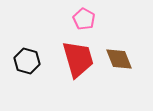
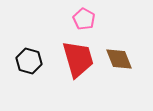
black hexagon: moved 2 px right
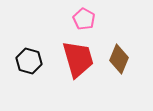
brown diamond: rotated 44 degrees clockwise
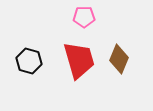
pink pentagon: moved 2 px up; rotated 30 degrees counterclockwise
red trapezoid: moved 1 px right, 1 px down
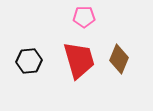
black hexagon: rotated 20 degrees counterclockwise
